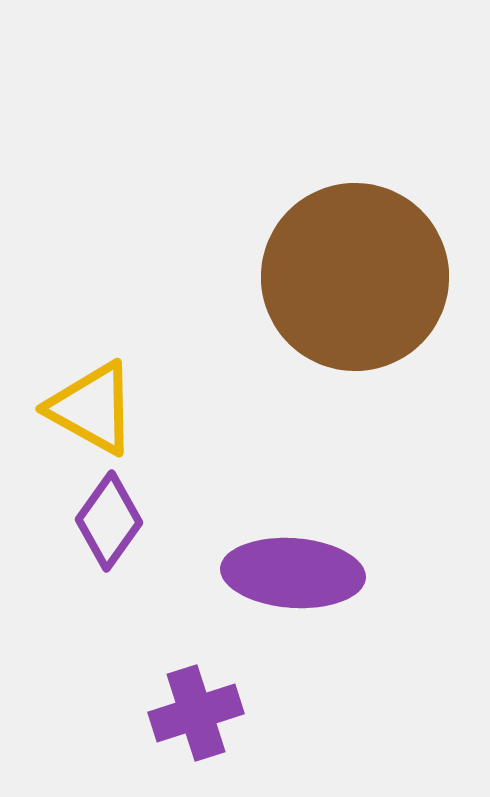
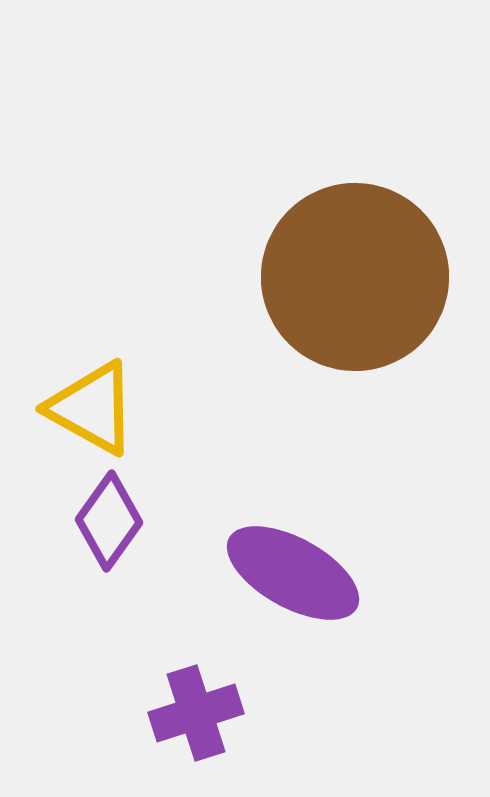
purple ellipse: rotated 25 degrees clockwise
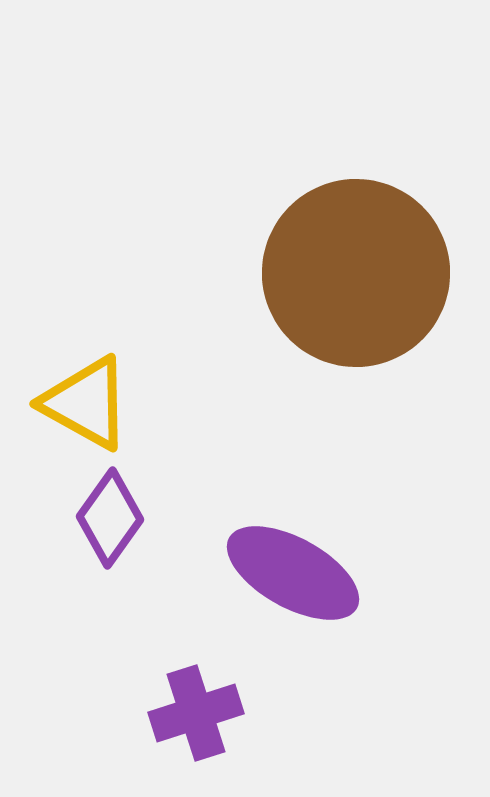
brown circle: moved 1 px right, 4 px up
yellow triangle: moved 6 px left, 5 px up
purple diamond: moved 1 px right, 3 px up
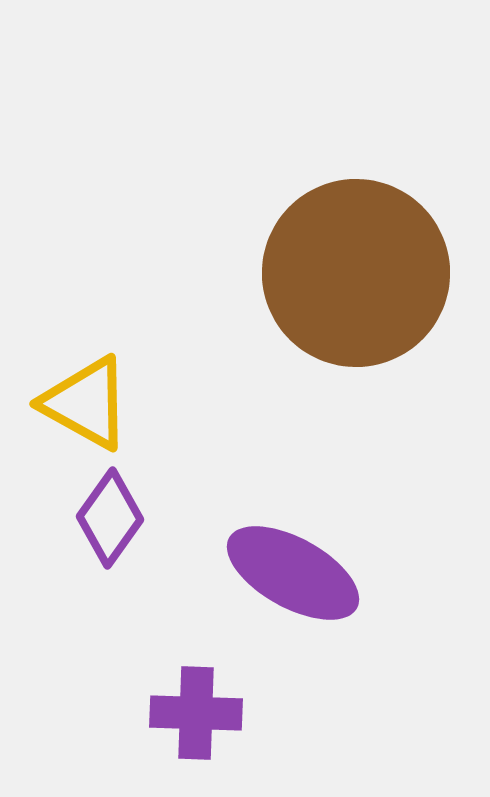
purple cross: rotated 20 degrees clockwise
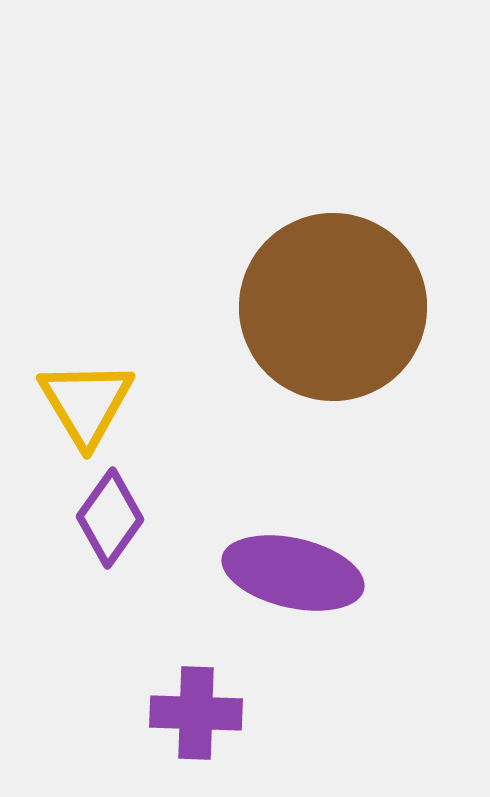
brown circle: moved 23 px left, 34 px down
yellow triangle: rotated 30 degrees clockwise
purple ellipse: rotated 16 degrees counterclockwise
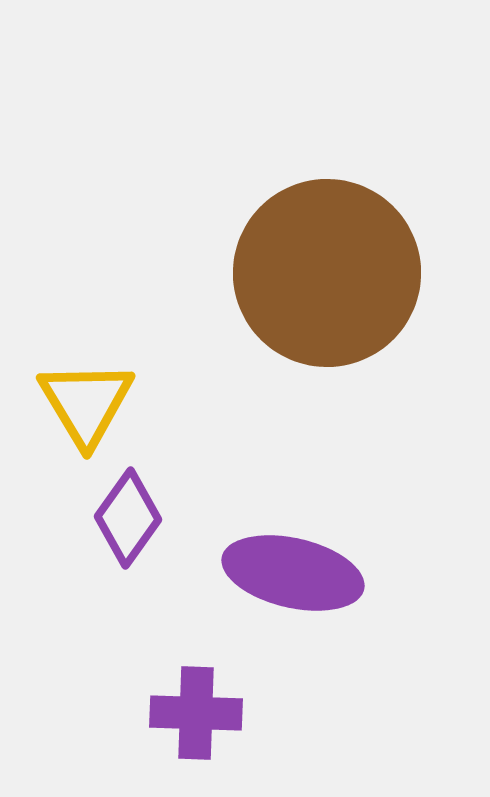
brown circle: moved 6 px left, 34 px up
purple diamond: moved 18 px right
